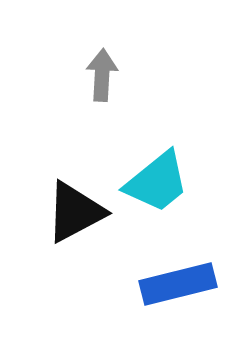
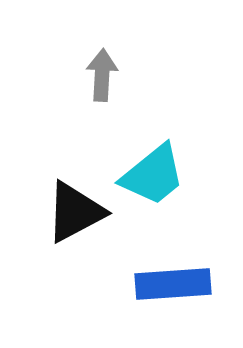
cyan trapezoid: moved 4 px left, 7 px up
blue rectangle: moved 5 px left; rotated 10 degrees clockwise
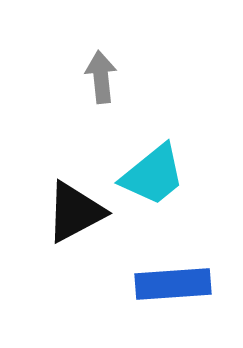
gray arrow: moved 1 px left, 2 px down; rotated 9 degrees counterclockwise
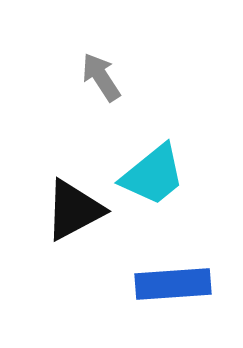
gray arrow: rotated 27 degrees counterclockwise
black triangle: moved 1 px left, 2 px up
